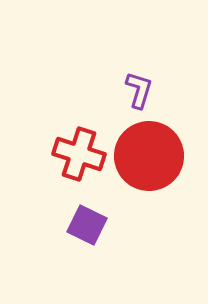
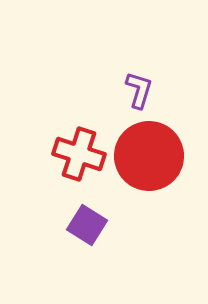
purple square: rotated 6 degrees clockwise
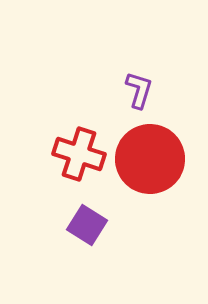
red circle: moved 1 px right, 3 px down
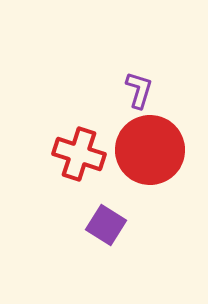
red circle: moved 9 px up
purple square: moved 19 px right
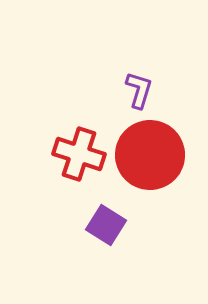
red circle: moved 5 px down
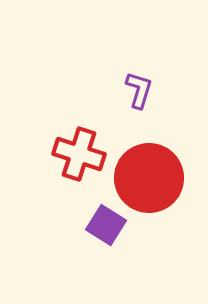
red circle: moved 1 px left, 23 px down
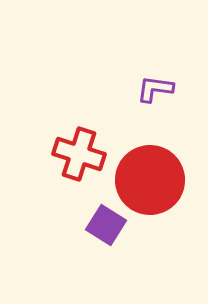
purple L-shape: moved 16 px right, 1 px up; rotated 99 degrees counterclockwise
red circle: moved 1 px right, 2 px down
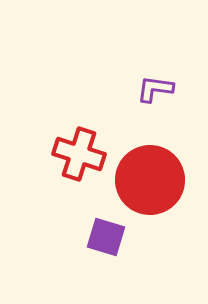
purple square: moved 12 px down; rotated 15 degrees counterclockwise
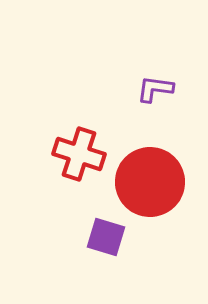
red circle: moved 2 px down
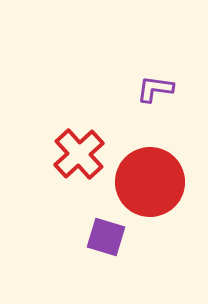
red cross: rotated 30 degrees clockwise
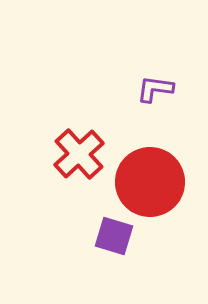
purple square: moved 8 px right, 1 px up
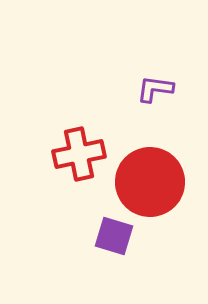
red cross: rotated 30 degrees clockwise
